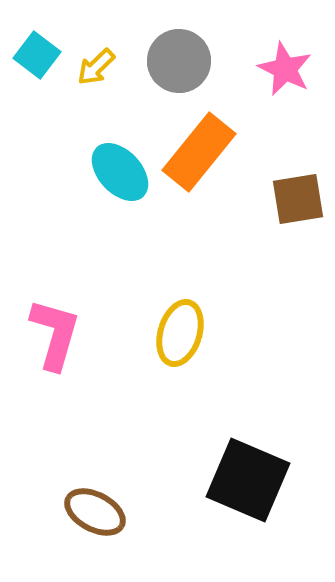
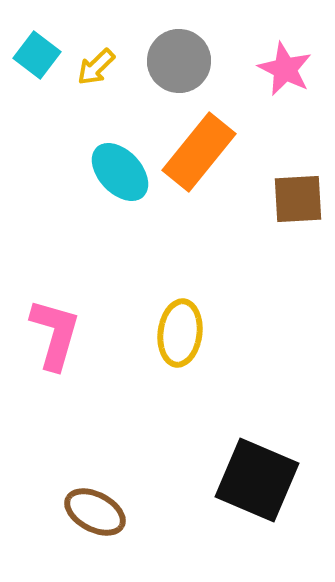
brown square: rotated 6 degrees clockwise
yellow ellipse: rotated 10 degrees counterclockwise
black square: moved 9 px right
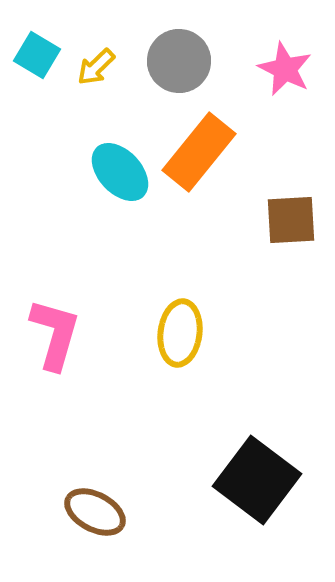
cyan square: rotated 6 degrees counterclockwise
brown square: moved 7 px left, 21 px down
black square: rotated 14 degrees clockwise
